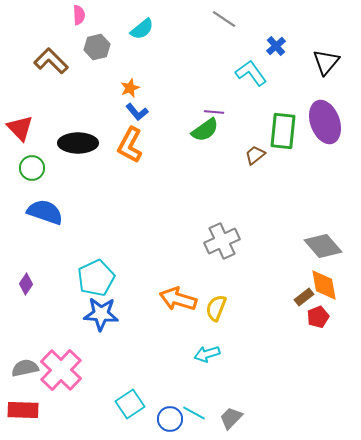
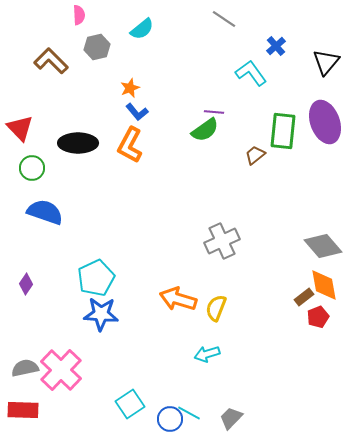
cyan line: moved 5 px left
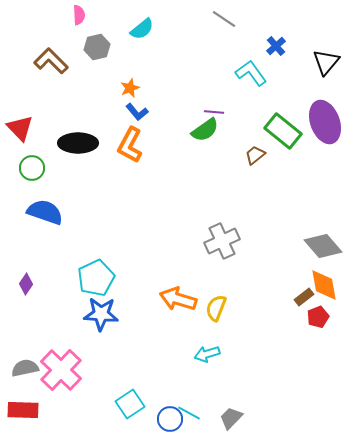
green rectangle: rotated 57 degrees counterclockwise
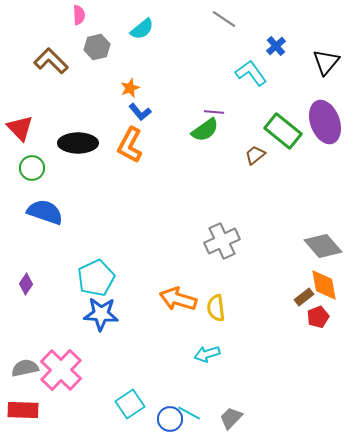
blue L-shape: moved 3 px right
yellow semicircle: rotated 28 degrees counterclockwise
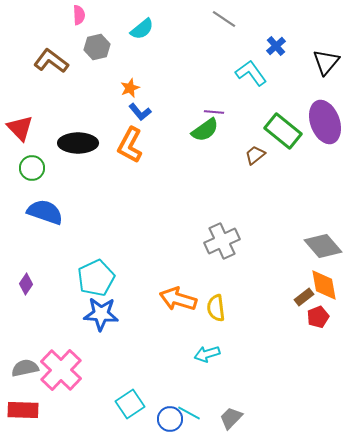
brown L-shape: rotated 8 degrees counterclockwise
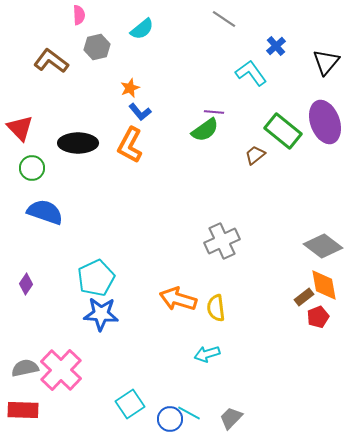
gray diamond: rotated 12 degrees counterclockwise
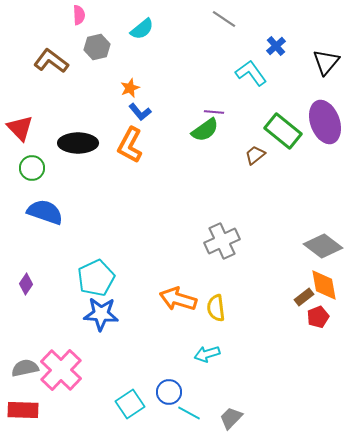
blue circle: moved 1 px left, 27 px up
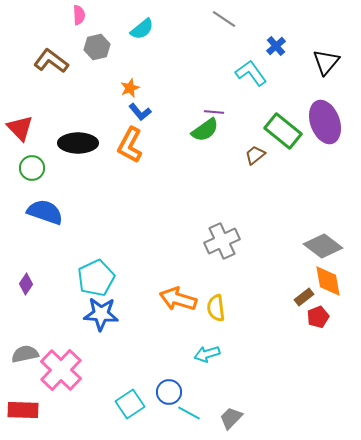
orange diamond: moved 4 px right, 4 px up
gray semicircle: moved 14 px up
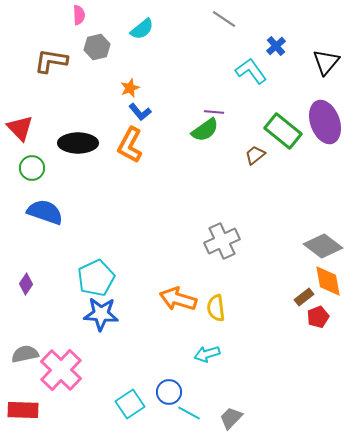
brown L-shape: rotated 28 degrees counterclockwise
cyan L-shape: moved 2 px up
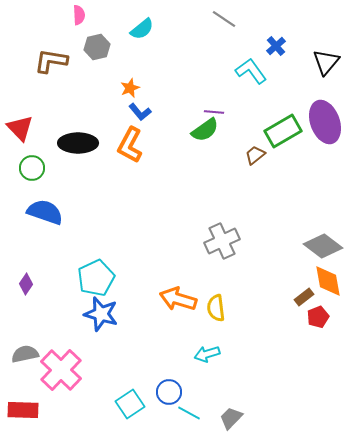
green rectangle: rotated 69 degrees counterclockwise
blue star: rotated 12 degrees clockwise
